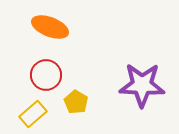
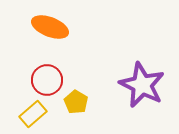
red circle: moved 1 px right, 5 px down
purple star: rotated 24 degrees clockwise
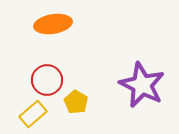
orange ellipse: moved 3 px right, 3 px up; rotated 30 degrees counterclockwise
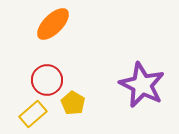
orange ellipse: rotated 36 degrees counterclockwise
yellow pentagon: moved 3 px left, 1 px down
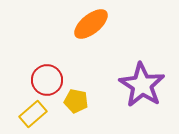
orange ellipse: moved 38 px right; rotated 6 degrees clockwise
purple star: rotated 6 degrees clockwise
yellow pentagon: moved 3 px right, 2 px up; rotated 20 degrees counterclockwise
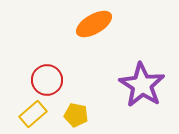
orange ellipse: moved 3 px right; rotated 9 degrees clockwise
yellow pentagon: moved 14 px down
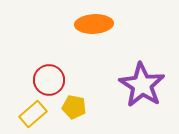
orange ellipse: rotated 27 degrees clockwise
red circle: moved 2 px right
yellow pentagon: moved 2 px left, 8 px up
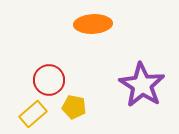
orange ellipse: moved 1 px left
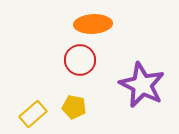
red circle: moved 31 px right, 20 px up
purple star: rotated 6 degrees counterclockwise
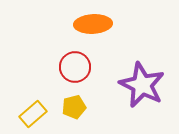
red circle: moved 5 px left, 7 px down
yellow pentagon: rotated 25 degrees counterclockwise
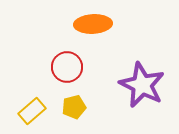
red circle: moved 8 px left
yellow rectangle: moved 1 px left, 3 px up
